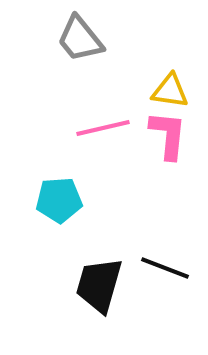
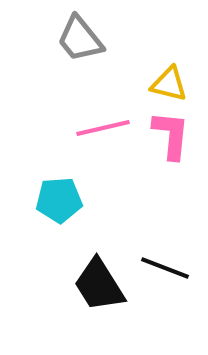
yellow triangle: moved 1 px left, 7 px up; rotated 6 degrees clockwise
pink L-shape: moved 3 px right
black trapezoid: rotated 48 degrees counterclockwise
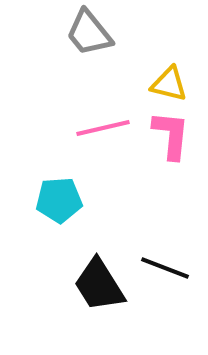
gray trapezoid: moved 9 px right, 6 px up
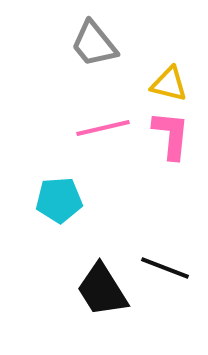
gray trapezoid: moved 5 px right, 11 px down
black trapezoid: moved 3 px right, 5 px down
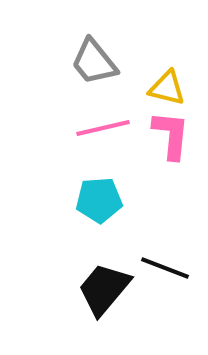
gray trapezoid: moved 18 px down
yellow triangle: moved 2 px left, 4 px down
cyan pentagon: moved 40 px right
black trapezoid: moved 2 px right, 1 px up; rotated 72 degrees clockwise
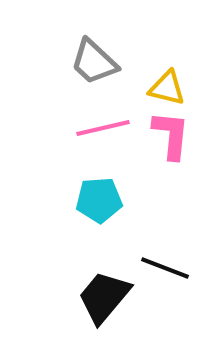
gray trapezoid: rotated 8 degrees counterclockwise
black trapezoid: moved 8 px down
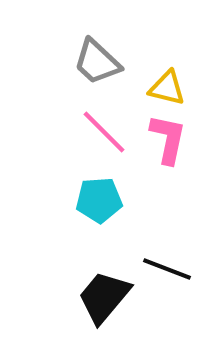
gray trapezoid: moved 3 px right
pink line: moved 1 px right, 4 px down; rotated 58 degrees clockwise
pink L-shape: moved 3 px left, 4 px down; rotated 6 degrees clockwise
black line: moved 2 px right, 1 px down
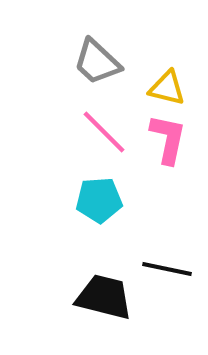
black line: rotated 9 degrees counterclockwise
black trapezoid: rotated 64 degrees clockwise
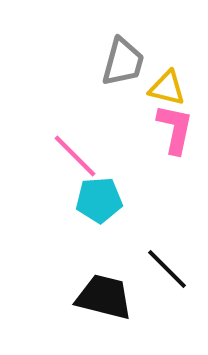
gray trapezoid: moved 26 px right; rotated 118 degrees counterclockwise
pink line: moved 29 px left, 24 px down
pink L-shape: moved 7 px right, 10 px up
black line: rotated 33 degrees clockwise
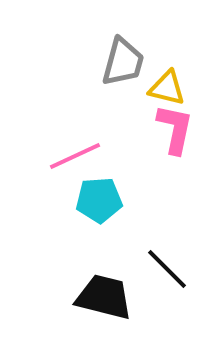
pink line: rotated 70 degrees counterclockwise
